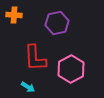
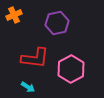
orange cross: rotated 28 degrees counterclockwise
red L-shape: rotated 80 degrees counterclockwise
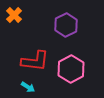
orange cross: rotated 21 degrees counterclockwise
purple hexagon: moved 9 px right, 2 px down; rotated 15 degrees counterclockwise
red L-shape: moved 3 px down
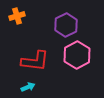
orange cross: moved 3 px right, 1 px down; rotated 28 degrees clockwise
pink hexagon: moved 6 px right, 14 px up
cyan arrow: rotated 56 degrees counterclockwise
